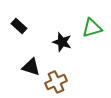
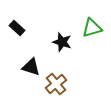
black rectangle: moved 2 px left, 2 px down
brown cross: moved 2 px down; rotated 15 degrees counterclockwise
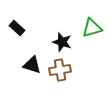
black triangle: moved 1 px right, 2 px up
brown cross: moved 4 px right, 14 px up; rotated 30 degrees clockwise
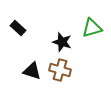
black rectangle: moved 1 px right
black triangle: moved 6 px down
brown cross: rotated 25 degrees clockwise
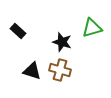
black rectangle: moved 3 px down
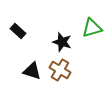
brown cross: rotated 15 degrees clockwise
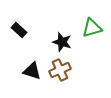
black rectangle: moved 1 px right, 1 px up
brown cross: rotated 35 degrees clockwise
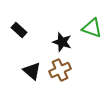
green triangle: rotated 35 degrees clockwise
black triangle: rotated 24 degrees clockwise
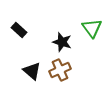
green triangle: rotated 35 degrees clockwise
